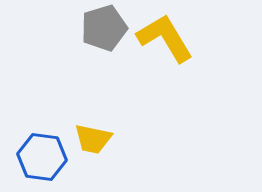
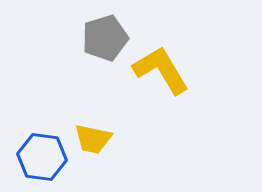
gray pentagon: moved 1 px right, 10 px down
yellow L-shape: moved 4 px left, 32 px down
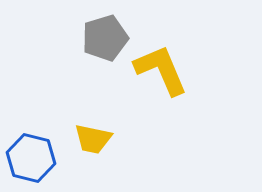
yellow L-shape: rotated 8 degrees clockwise
blue hexagon: moved 11 px left, 1 px down; rotated 6 degrees clockwise
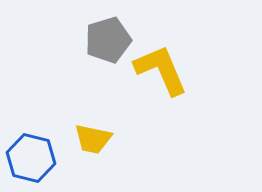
gray pentagon: moved 3 px right, 2 px down
